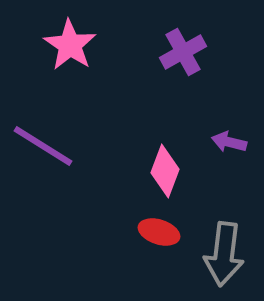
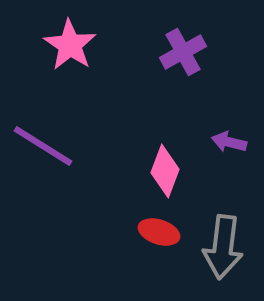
gray arrow: moved 1 px left, 7 px up
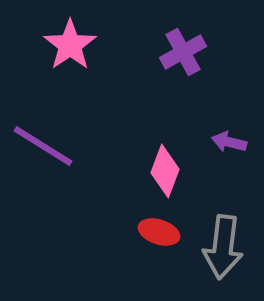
pink star: rotated 4 degrees clockwise
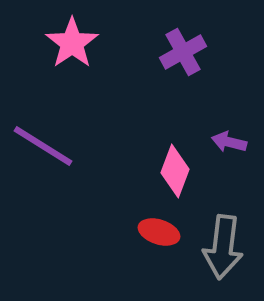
pink star: moved 2 px right, 2 px up
pink diamond: moved 10 px right
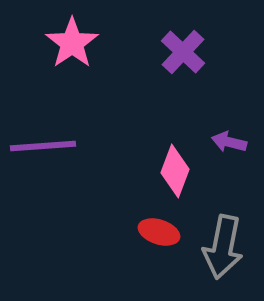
purple cross: rotated 18 degrees counterclockwise
purple line: rotated 36 degrees counterclockwise
gray arrow: rotated 4 degrees clockwise
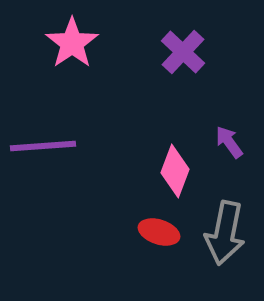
purple arrow: rotated 40 degrees clockwise
gray arrow: moved 2 px right, 14 px up
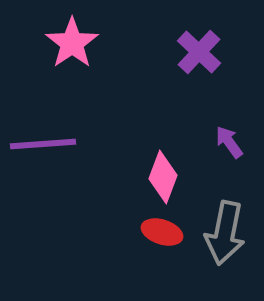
purple cross: moved 16 px right
purple line: moved 2 px up
pink diamond: moved 12 px left, 6 px down
red ellipse: moved 3 px right
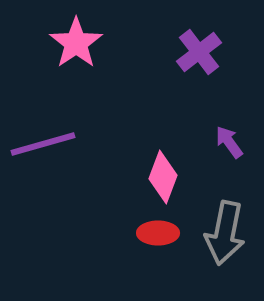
pink star: moved 4 px right
purple cross: rotated 9 degrees clockwise
purple line: rotated 12 degrees counterclockwise
red ellipse: moved 4 px left, 1 px down; rotated 18 degrees counterclockwise
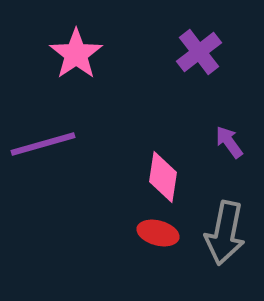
pink star: moved 11 px down
pink diamond: rotated 12 degrees counterclockwise
red ellipse: rotated 15 degrees clockwise
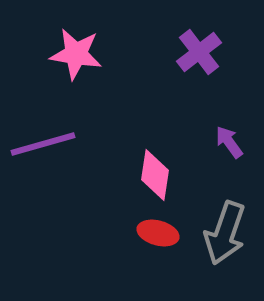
pink star: rotated 28 degrees counterclockwise
pink diamond: moved 8 px left, 2 px up
gray arrow: rotated 8 degrees clockwise
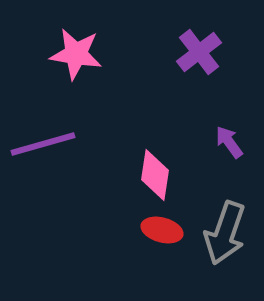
red ellipse: moved 4 px right, 3 px up
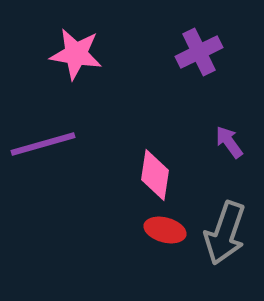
purple cross: rotated 12 degrees clockwise
red ellipse: moved 3 px right
